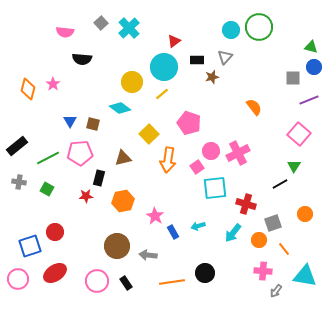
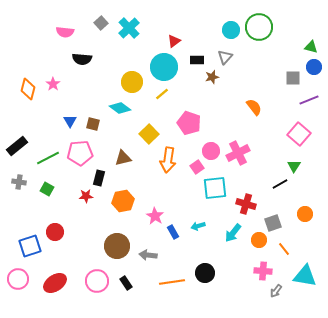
red ellipse at (55, 273): moved 10 px down
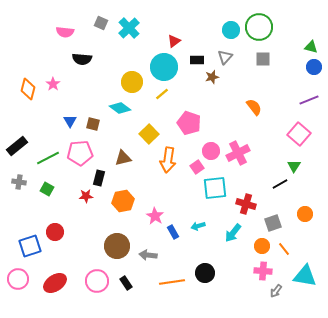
gray square at (101, 23): rotated 24 degrees counterclockwise
gray square at (293, 78): moved 30 px left, 19 px up
orange circle at (259, 240): moved 3 px right, 6 px down
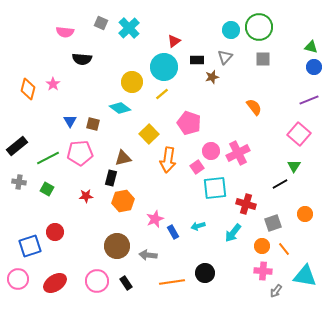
black rectangle at (99, 178): moved 12 px right
pink star at (155, 216): moved 3 px down; rotated 18 degrees clockwise
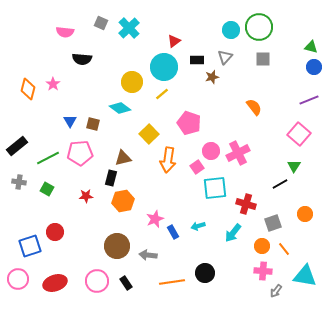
red ellipse at (55, 283): rotated 15 degrees clockwise
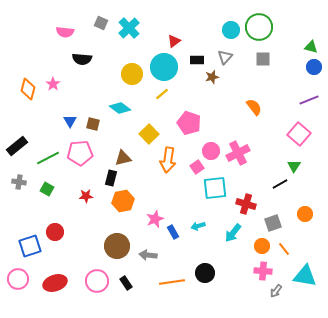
yellow circle at (132, 82): moved 8 px up
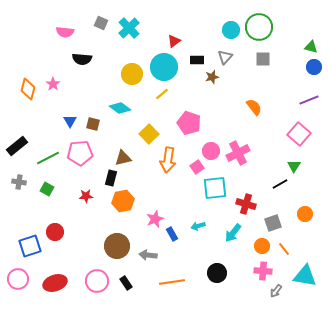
blue rectangle at (173, 232): moved 1 px left, 2 px down
black circle at (205, 273): moved 12 px right
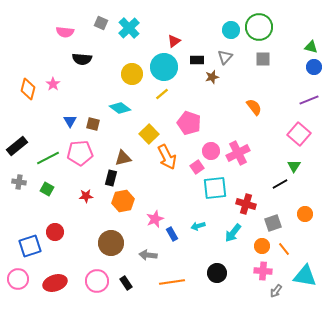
orange arrow at (168, 160): moved 1 px left, 3 px up; rotated 35 degrees counterclockwise
brown circle at (117, 246): moved 6 px left, 3 px up
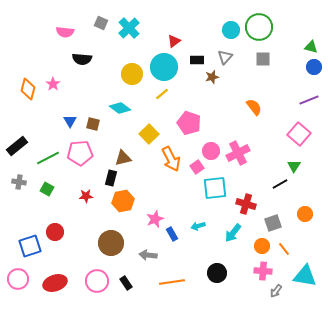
orange arrow at (167, 157): moved 4 px right, 2 px down
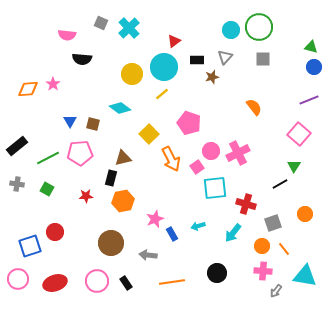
pink semicircle at (65, 32): moved 2 px right, 3 px down
orange diamond at (28, 89): rotated 70 degrees clockwise
gray cross at (19, 182): moved 2 px left, 2 px down
